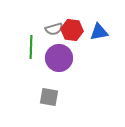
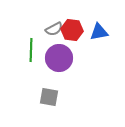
gray semicircle: rotated 12 degrees counterclockwise
green line: moved 3 px down
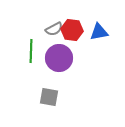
green line: moved 1 px down
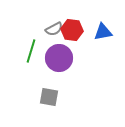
blue triangle: moved 4 px right
green line: rotated 15 degrees clockwise
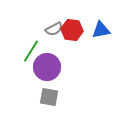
blue triangle: moved 2 px left, 2 px up
green line: rotated 15 degrees clockwise
purple circle: moved 12 px left, 9 px down
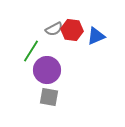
blue triangle: moved 5 px left, 6 px down; rotated 12 degrees counterclockwise
purple circle: moved 3 px down
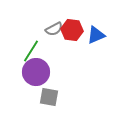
blue triangle: moved 1 px up
purple circle: moved 11 px left, 2 px down
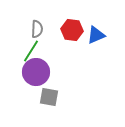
gray semicircle: moved 17 px left; rotated 60 degrees counterclockwise
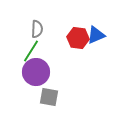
red hexagon: moved 6 px right, 8 px down
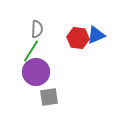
gray square: rotated 18 degrees counterclockwise
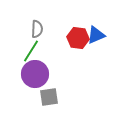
purple circle: moved 1 px left, 2 px down
